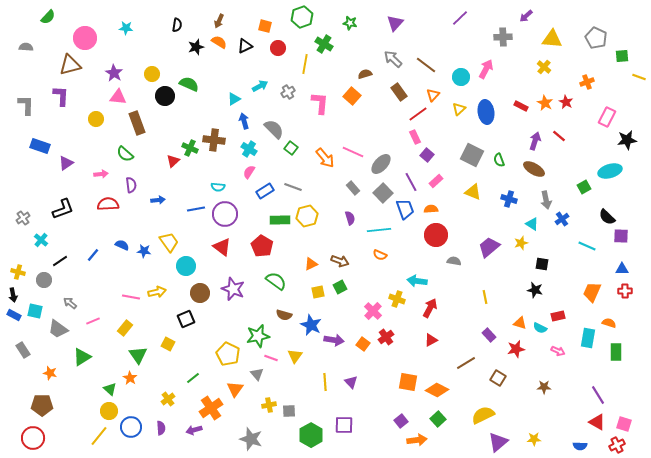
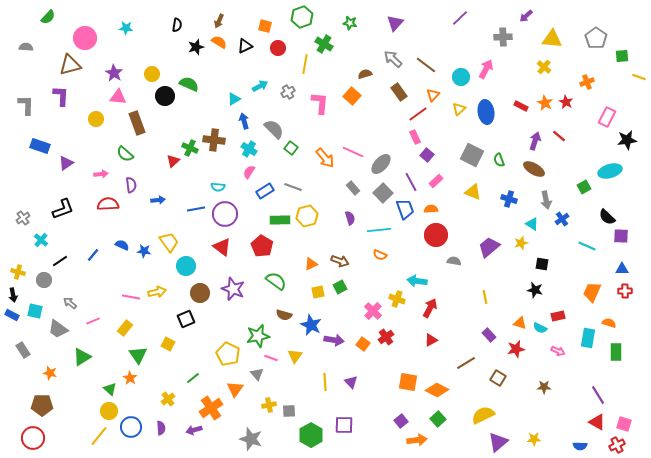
gray pentagon at (596, 38): rotated 10 degrees clockwise
blue rectangle at (14, 315): moved 2 px left
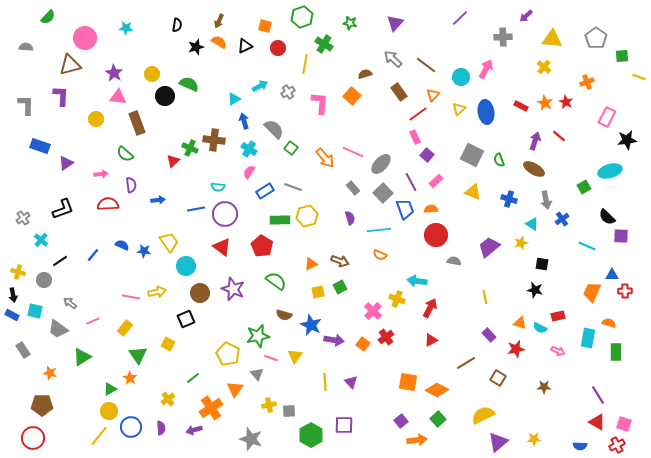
blue triangle at (622, 269): moved 10 px left, 6 px down
green triangle at (110, 389): rotated 48 degrees clockwise
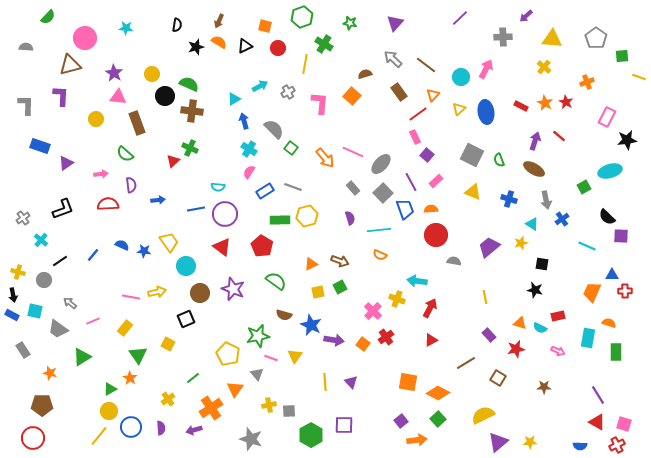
brown cross at (214, 140): moved 22 px left, 29 px up
orange diamond at (437, 390): moved 1 px right, 3 px down
yellow star at (534, 439): moved 4 px left, 3 px down
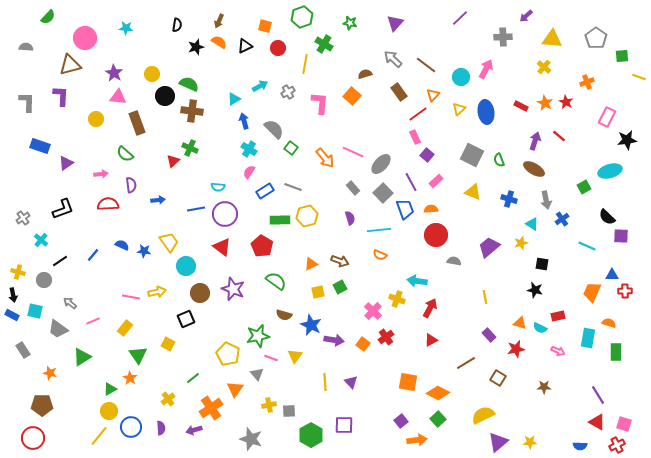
gray L-shape at (26, 105): moved 1 px right, 3 px up
